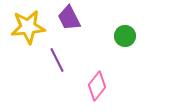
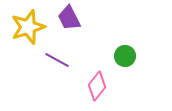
yellow star: rotated 12 degrees counterclockwise
green circle: moved 20 px down
purple line: rotated 35 degrees counterclockwise
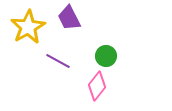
yellow star: rotated 12 degrees counterclockwise
green circle: moved 19 px left
purple line: moved 1 px right, 1 px down
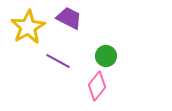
purple trapezoid: rotated 144 degrees clockwise
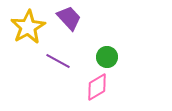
purple trapezoid: rotated 20 degrees clockwise
green circle: moved 1 px right, 1 px down
pink diamond: moved 1 px down; rotated 20 degrees clockwise
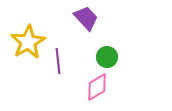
purple trapezoid: moved 17 px right
yellow star: moved 15 px down
purple line: rotated 55 degrees clockwise
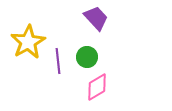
purple trapezoid: moved 10 px right
green circle: moved 20 px left
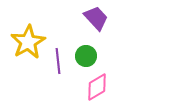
green circle: moved 1 px left, 1 px up
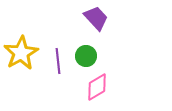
yellow star: moved 7 px left, 11 px down
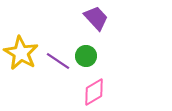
yellow star: rotated 12 degrees counterclockwise
purple line: rotated 50 degrees counterclockwise
pink diamond: moved 3 px left, 5 px down
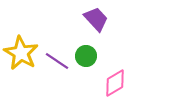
purple trapezoid: moved 1 px down
purple line: moved 1 px left
pink diamond: moved 21 px right, 9 px up
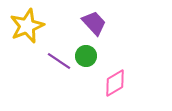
purple trapezoid: moved 2 px left, 4 px down
yellow star: moved 6 px right, 27 px up; rotated 20 degrees clockwise
purple line: moved 2 px right
